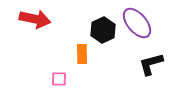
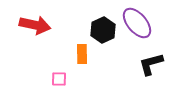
red arrow: moved 6 px down
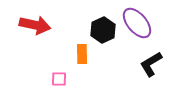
black L-shape: rotated 16 degrees counterclockwise
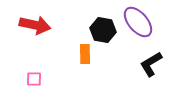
purple ellipse: moved 1 px right, 1 px up
black hexagon: rotated 25 degrees counterclockwise
orange rectangle: moved 3 px right
pink square: moved 25 px left
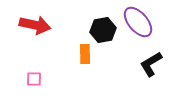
black hexagon: rotated 20 degrees counterclockwise
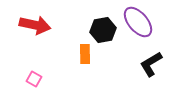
pink square: rotated 28 degrees clockwise
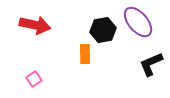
black L-shape: rotated 8 degrees clockwise
pink square: rotated 28 degrees clockwise
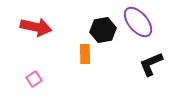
red arrow: moved 1 px right, 2 px down
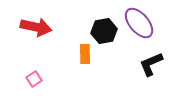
purple ellipse: moved 1 px right, 1 px down
black hexagon: moved 1 px right, 1 px down
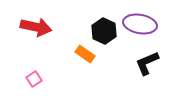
purple ellipse: moved 1 px right, 1 px down; rotated 40 degrees counterclockwise
black hexagon: rotated 25 degrees counterclockwise
orange rectangle: rotated 54 degrees counterclockwise
black L-shape: moved 4 px left, 1 px up
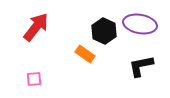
red arrow: rotated 64 degrees counterclockwise
black L-shape: moved 6 px left, 3 px down; rotated 12 degrees clockwise
pink square: rotated 28 degrees clockwise
